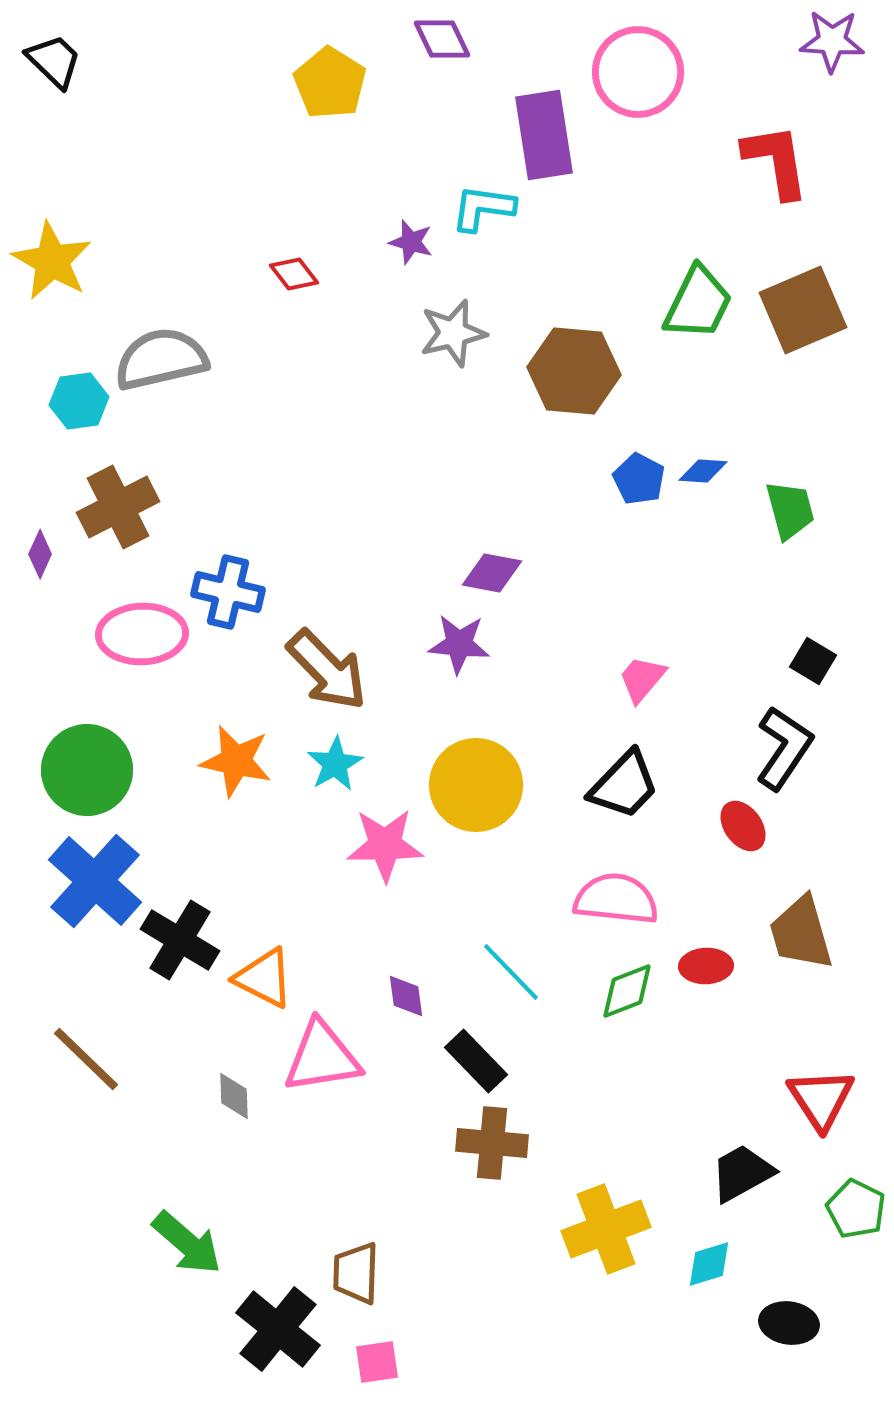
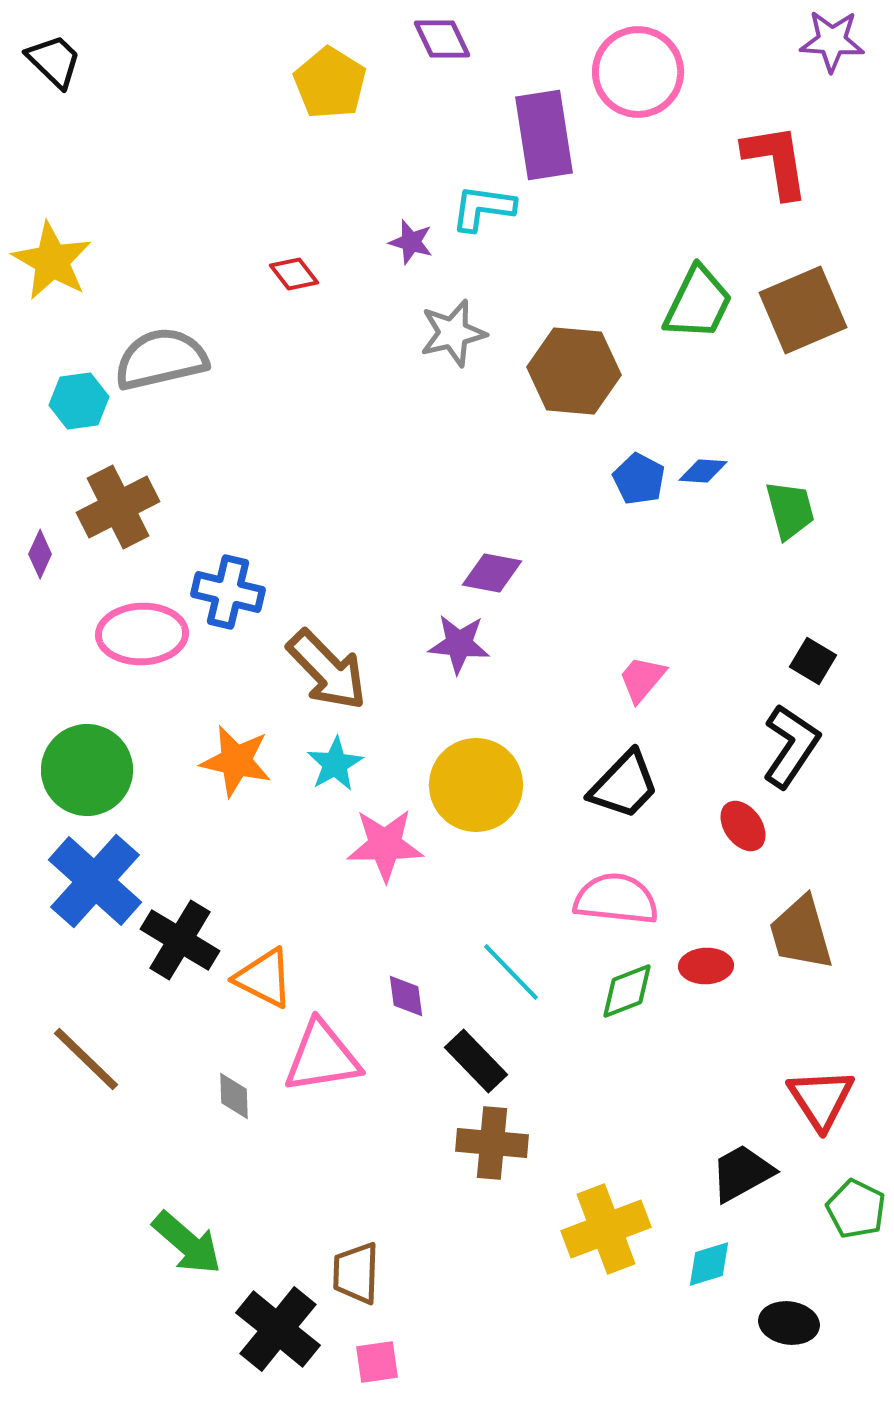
black L-shape at (784, 748): moved 7 px right, 2 px up
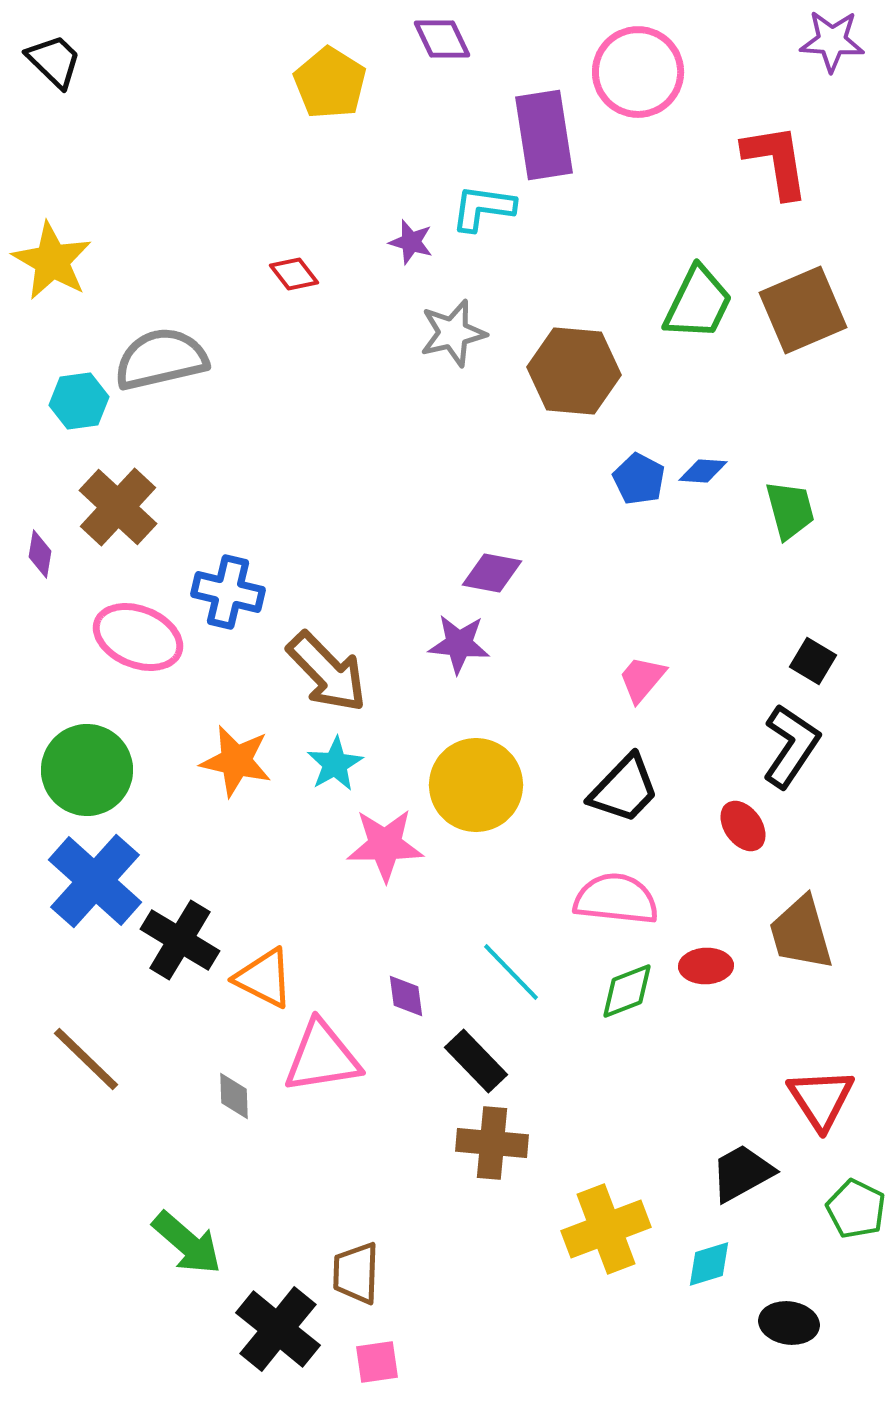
brown cross at (118, 507): rotated 20 degrees counterclockwise
purple diamond at (40, 554): rotated 15 degrees counterclockwise
pink ellipse at (142, 634): moved 4 px left, 3 px down; rotated 24 degrees clockwise
brown arrow at (327, 670): moved 2 px down
black trapezoid at (624, 785): moved 4 px down
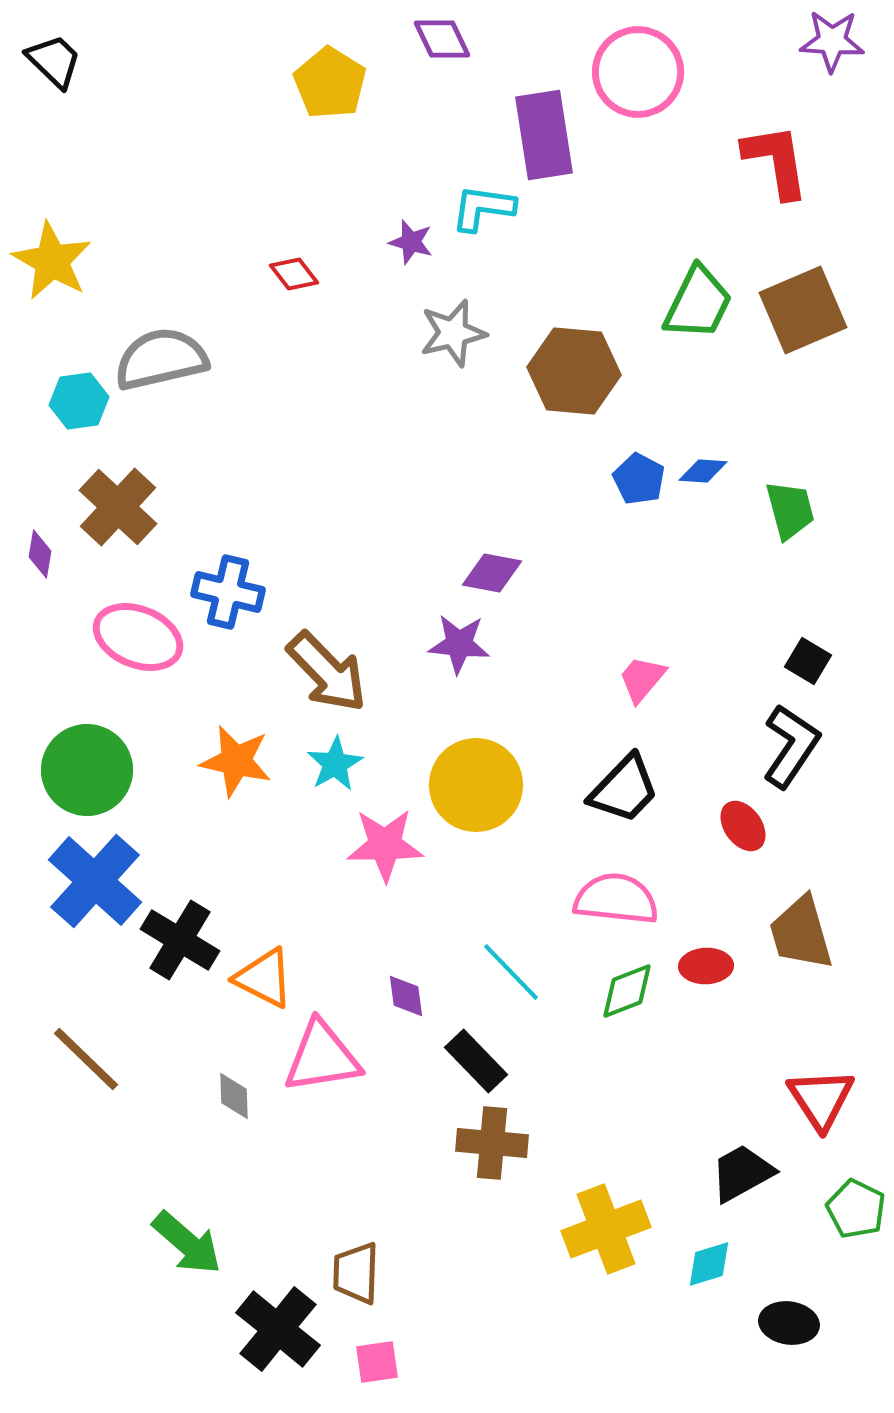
black square at (813, 661): moved 5 px left
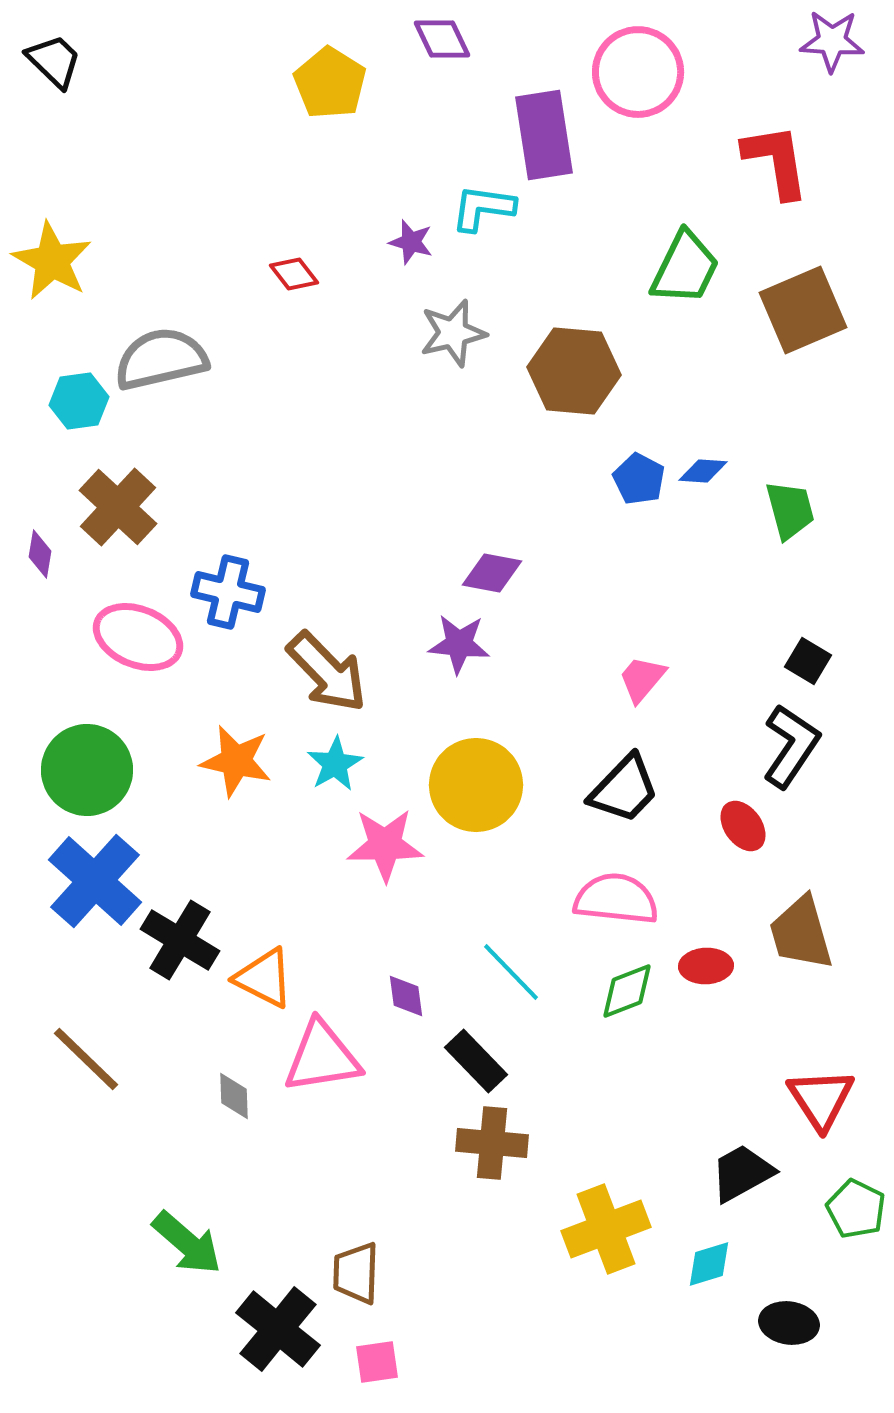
green trapezoid at (698, 303): moved 13 px left, 35 px up
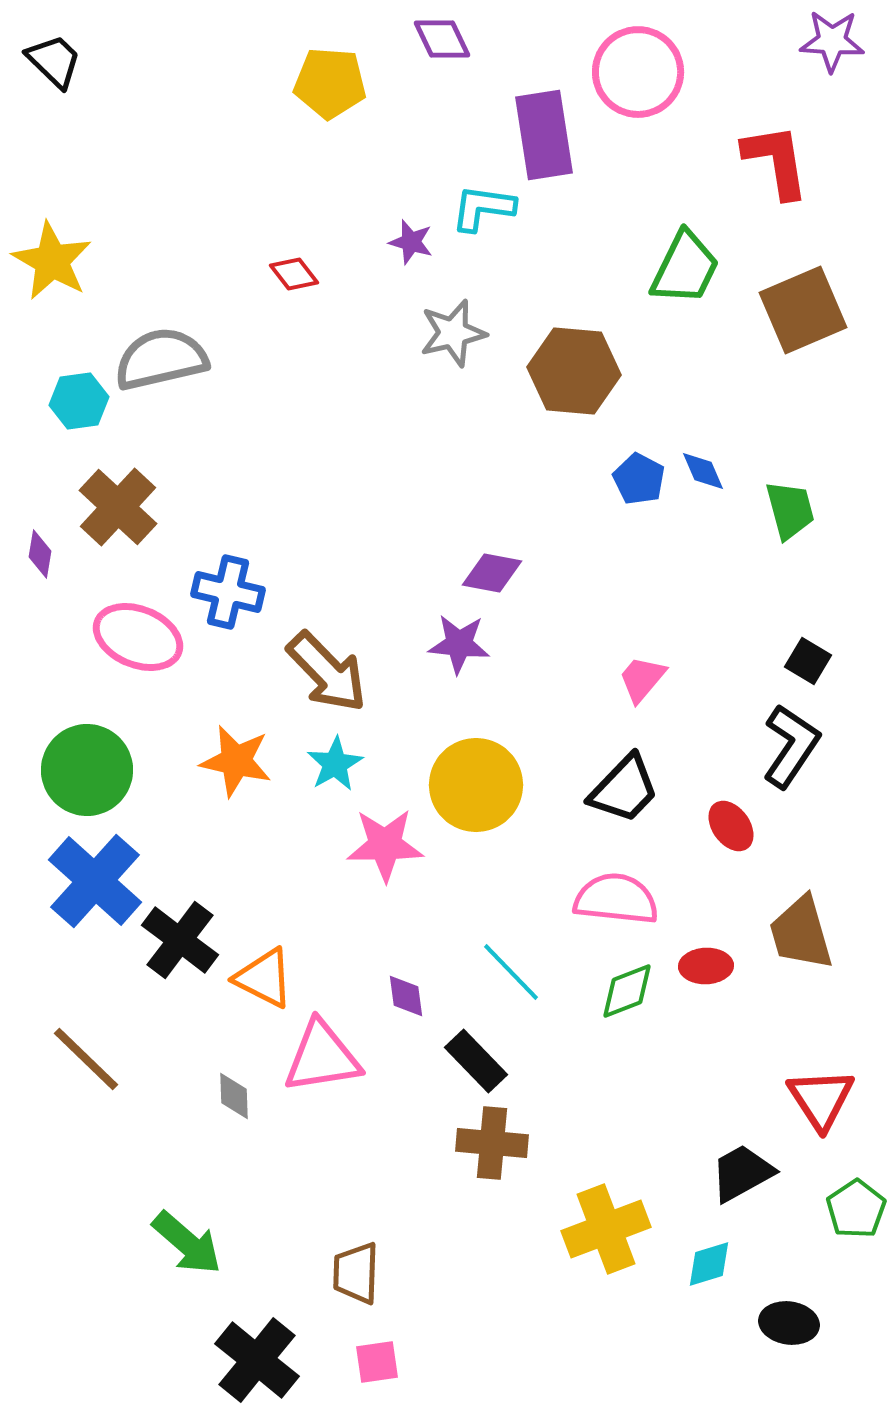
yellow pentagon at (330, 83): rotated 28 degrees counterclockwise
blue diamond at (703, 471): rotated 63 degrees clockwise
red ellipse at (743, 826): moved 12 px left
black cross at (180, 940): rotated 6 degrees clockwise
green pentagon at (856, 1209): rotated 12 degrees clockwise
black cross at (278, 1329): moved 21 px left, 31 px down
